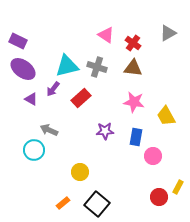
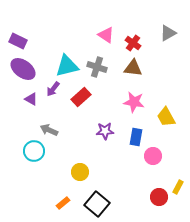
red rectangle: moved 1 px up
yellow trapezoid: moved 1 px down
cyan circle: moved 1 px down
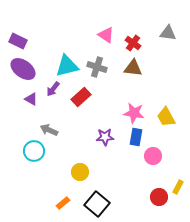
gray triangle: rotated 36 degrees clockwise
pink star: moved 11 px down
purple star: moved 6 px down
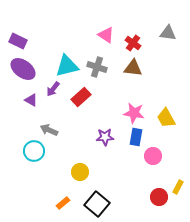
purple triangle: moved 1 px down
yellow trapezoid: moved 1 px down
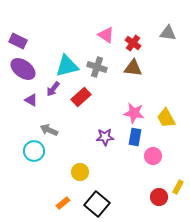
blue rectangle: moved 1 px left
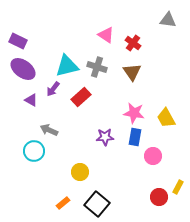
gray triangle: moved 13 px up
brown triangle: moved 1 px left, 4 px down; rotated 48 degrees clockwise
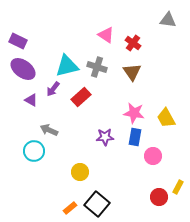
orange rectangle: moved 7 px right, 5 px down
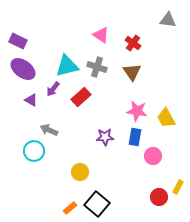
pink triangle: moved 5 px left
pink star: moved 3 px right, 2 px up
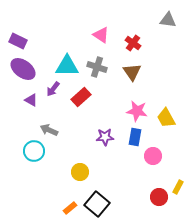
cyan triangle: rotated 15 degrees clockwise
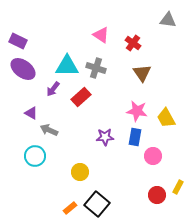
gray cross: moved 1 px left, 1 px down
brown triangle: moved 10 px right, 1 px down
purple triangle: moved 13 px down
cyan circle: moved 1 px right, 5 px down
red circle: moved 2 px left, 2 px up
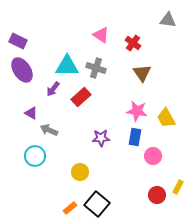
purple ellipse: moved 1 px left, 1 px down; rotated 20 degrees clockwise
purple star: moved 4 px left, 1 px down
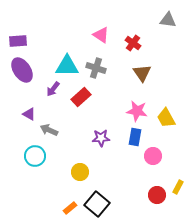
purple rectangle: rotated 30 degrees counterclockwise
purple triangle: moved 2 px left, 1 px down
